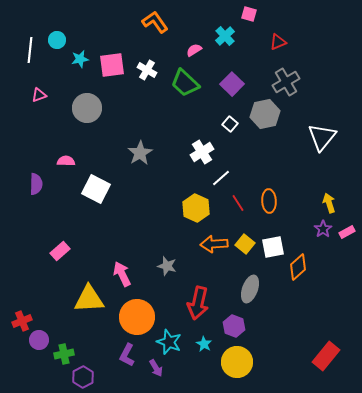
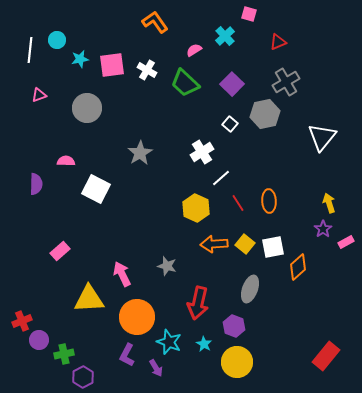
pink rectangle at (347, 232): moved 1 px left, 10 px down
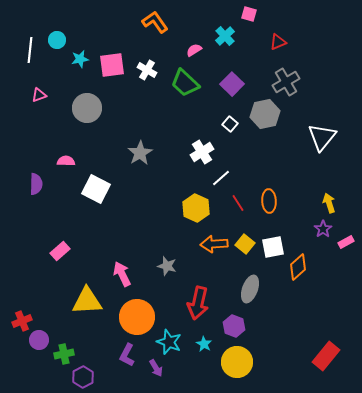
yellow triangle at (89, 299): moved 2 px left, 2 px down
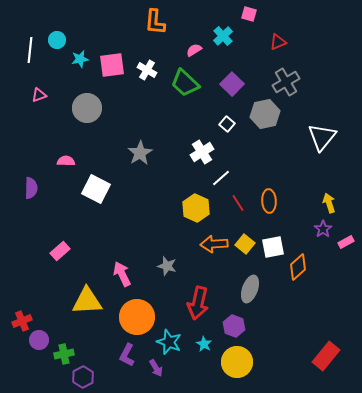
orange L-shape at (155, 22): rotated 140 degrees counterclockwise
cyan cross at (225, 36): moved 2 px left
white square at (230, 124): moved 3 px left
purple semicircle at (36, 184): moved 5 px left, 4 px down
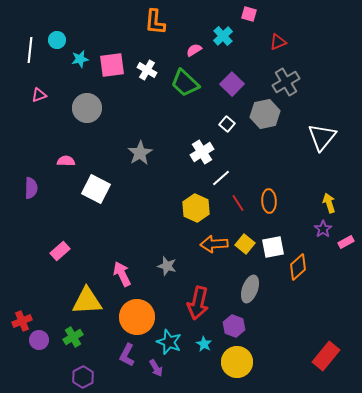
green cross at (64, 354): moved 9 px right, 17 px up; rotated 18 degrees counterclockwise
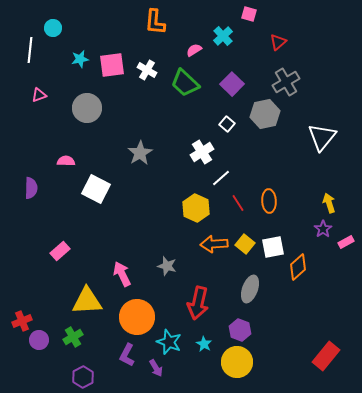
cyan circle at (57, 40): moved 4 px left, 12 px up
red triangle at (278, 42): rotated 18 degrees counterclockwise
purple hexagon at (234, 326): moved 6 px right, 4 px down
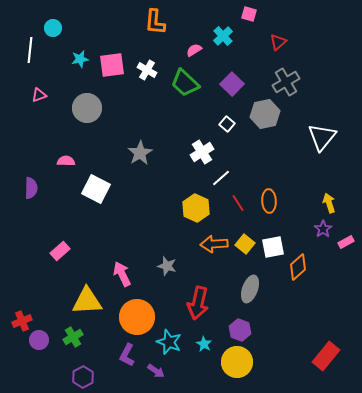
purple arrow at (156, 368): moved 3 px down; rotated 24 degrees counterclockwise
